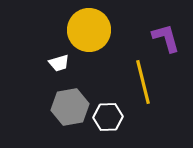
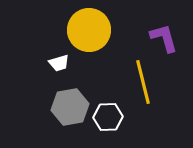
purple L-shape: moved 2 px left
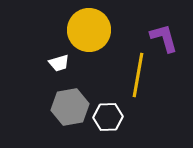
yellow line: moved 5 px left, 7 px up; rotated 24 degrees clockwise
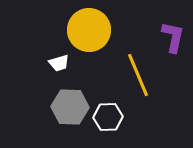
purple L-shape: moved 9 px right, 1 px up; rotated 28 degrees clockwise
yellow line: rotated 33 degrees counterclockwise
gray hexagon: rotated 12 degrees clockwise
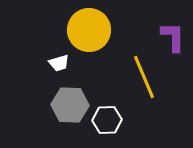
purple L-shape: rotated 12 degrees counterclockwise
yellow line: moved 6 px right, 2 px down
gray hexagon: moved 2 px up
white hexagon: moved 1 px left, 3 px down
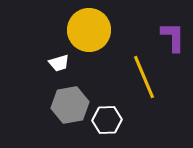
gray hexagon: rotated 12 degrees counterclockwise
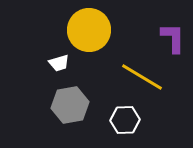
purple L-shape: moved 1 px down
yellow line: moved 2 px left; rotated 36 degrees counterclockwise
white hexagon: moved 18 px right
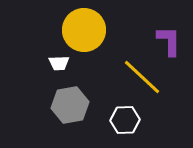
yellow circle: moved 5 px left
purple L-shape: moved 4 px left, 3 px down
white trapezoid: rotated 15 degrees clockwise
yellow line: rotated 12 degrees clockwise
